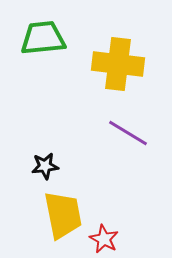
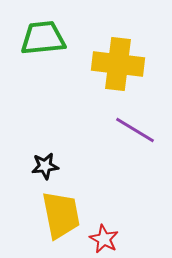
purple line: moved 7 px right, 3 px up
yellow trapezoid: moved 2 px left
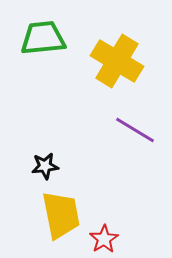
yellow cross: moved 1 px left, 3 px up; rotated 24 degrees clockwise
red star: rotated 12 degrees clockwise
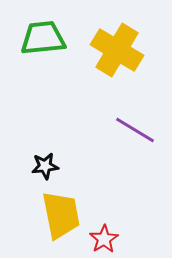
yellow cross: moved 11 px up
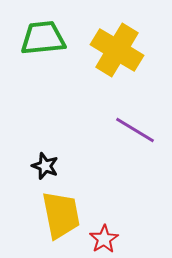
black star: rotated 28 degrees clockwise
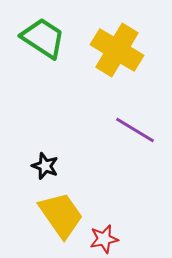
green trapezoid: rotated 39 degrees clockwise
yellow trapezoid: rotated 24 degrees counterclockwise
red star: rotated 20 degrees clockwise
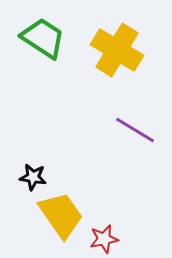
black star: moved 12 px left, 11 px down; rotated 12 degrees counterclockwise
